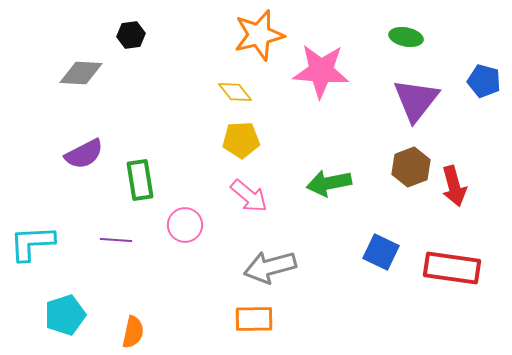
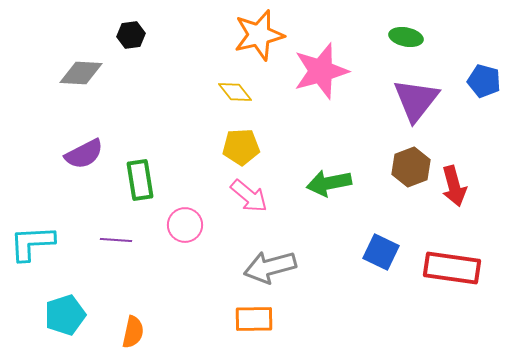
pink star: rotated 20 degrees counterclockwise
yellow pentagon: moved 7 px down
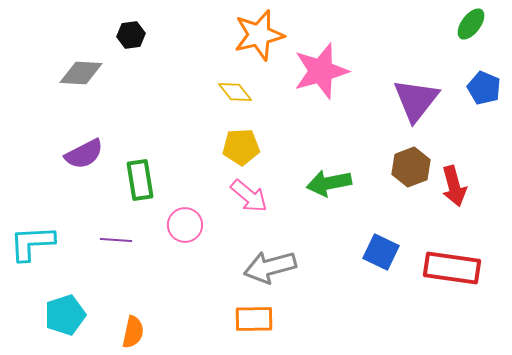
green ellipse: moved 65 px right, 13 px up; rotated 64 degrees counterclockwise
blue pentagon: moved 7 px down; rotated 8 degrees clockwise
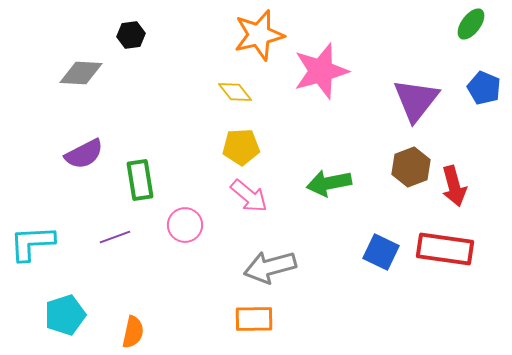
purple line: moved 1 px left, 3 px up; rotated 24 degrees counterclockwise
red rectangle: moved 7 px left, 19 px up
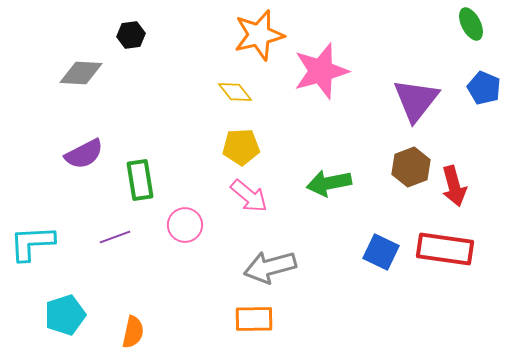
green ellipse: rotated 64 degrees counterclockwise
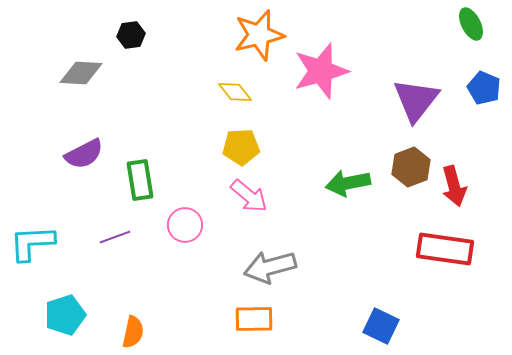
green arrow: moved 19 px right
blue square: moved 74 px down
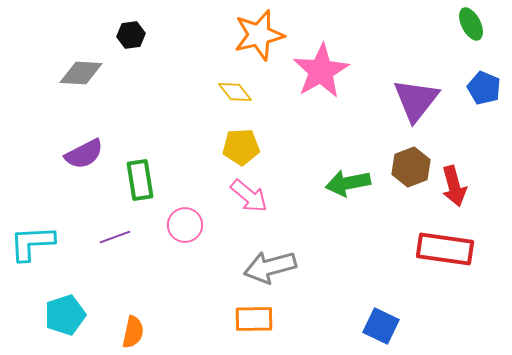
pink star: rotated 14 degrees counterclockwise
